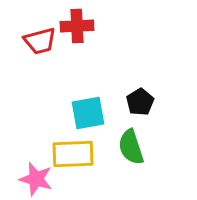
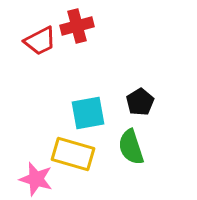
red cross: rotated 12 degrees counterclockwise
red trapezoid: rotated 12 degrees counterclockwise
yellow rectangle: rotated 18 degrees clockwise
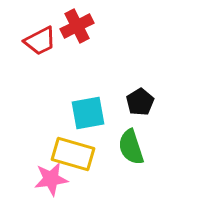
red cross: rotated 12 degrees counterclockwise
pink star: moved 15 px right; rotated 24 degrees counterclockwise
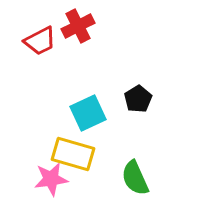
red cross: moved 1 px right
black pentagon: moved 2 px left, 3 px up
cyan square: rotated 15 degrees counterclockwise
green semicircle: moved 4 px right, 31 px down; rotated 6 degrees counterclockwise
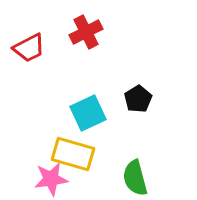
red cross: moved 8 px right, 6 px down
red trapezoid: moved 11 px left, 7 px down
green semicircle: rotated 9 degrees clockwise
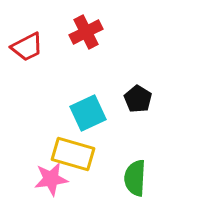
red trapezoid: moved 2 px left, 1 px up
black pentagon: rotated 8 degrees counterclockwise
green semicircle: rotated 18 degrees clockwise
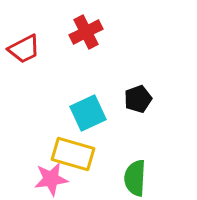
red trapezoid: moved 3 px left, 2 px down
black pentagon: rotated 20 degrees clockwise
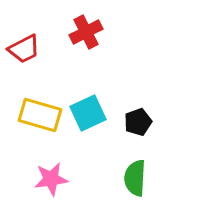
black pentagon: moved 23 px down
yellow rectangle: moved 33 px left, 39 px up
